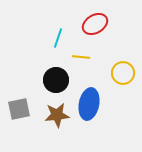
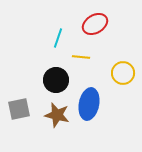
brown star: rotated 20 degrees clockwise
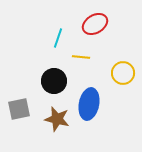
black circle: moved 2 px left, 1 px down
brown star: moved 4 px down
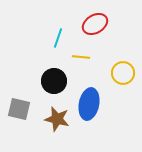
gray square: rotated 25 degrees clockwise
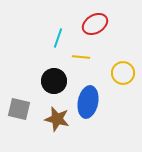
blue ellipse: moved 1 px left, 2 px up
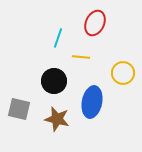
red ellipse: moved 1 px up; rotated 35 degrees counterclockwise
blue ellipse: moved 4 px right
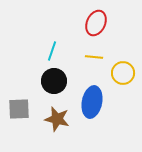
red ellipse: moved 1 px right
cyan line: moved 6 px left, 13 px down
yellow line: moved 13 px right
gray square: rotated 15 degrees counterclockwise
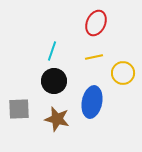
yellow line: rotated 18 degrees counterclockwise
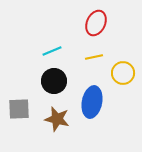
cyan line: rotated 48 degrees clockwise
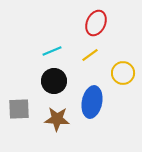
yellow line: moved 4 px left, 2 px up; rotated 24 degrees counterclockwise
brown star: rotated 10 degrees counterclockwise
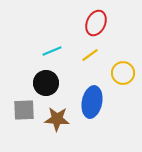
black circle: moved 8 px left, 2 px down
gray square: moved 5 px right, 1 px down
